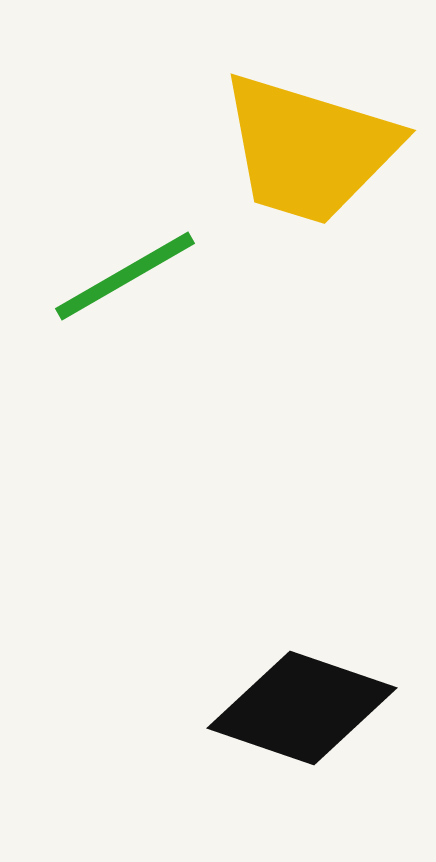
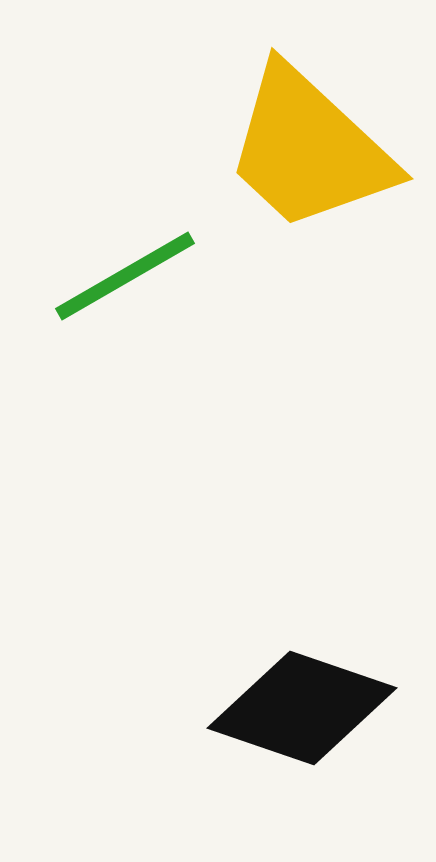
yellow trapezoid: rotated 26 degrees clockwise
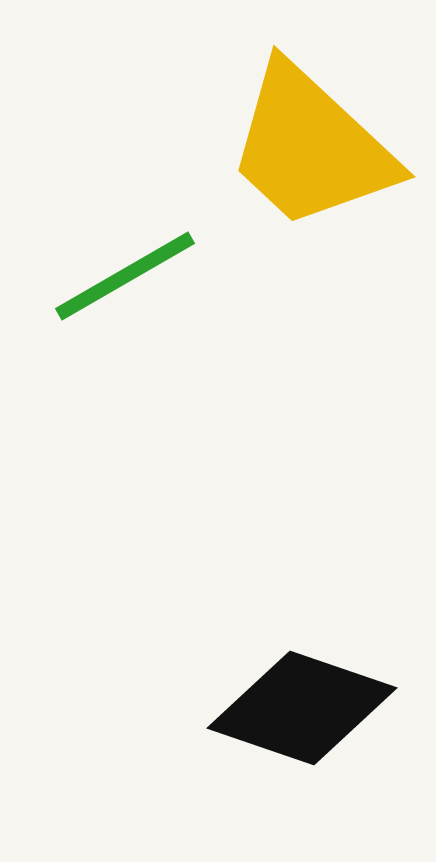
yellow trapezoid: moved 2 px right, 2 px up
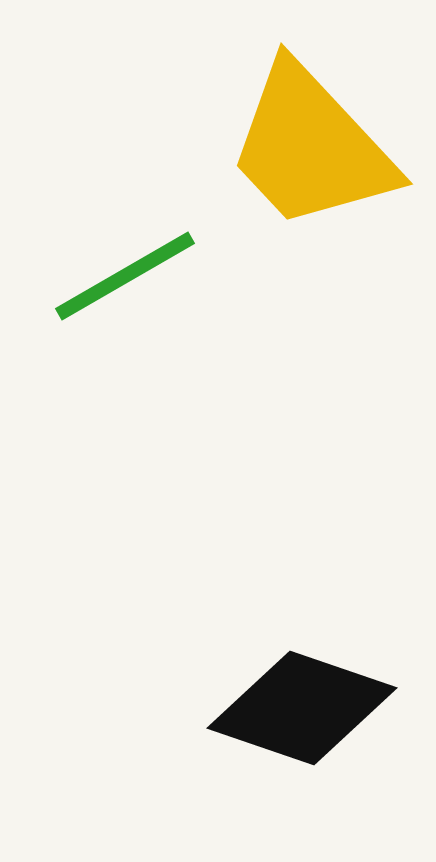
yellow trapezoid: rotated 4 degrees clockwise
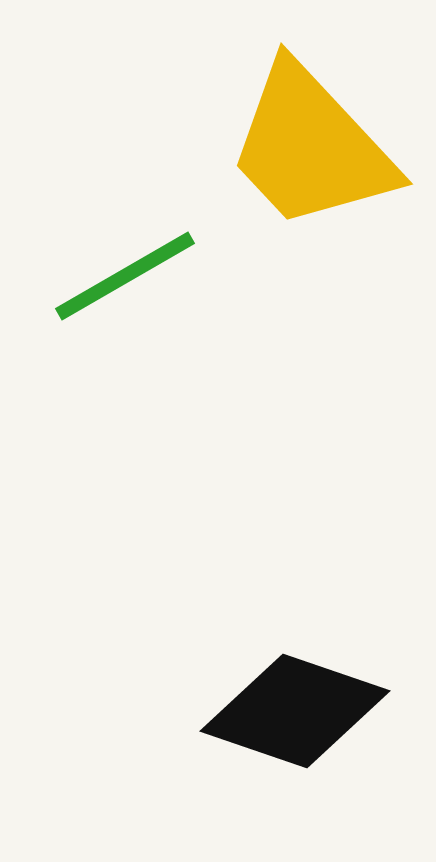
black diamond: moved 7 px left, 3 px down
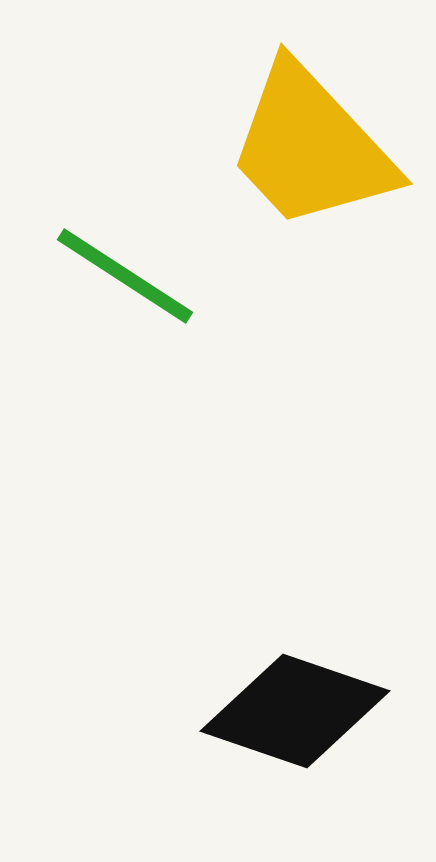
green line: rotated 63 degrees clockwise
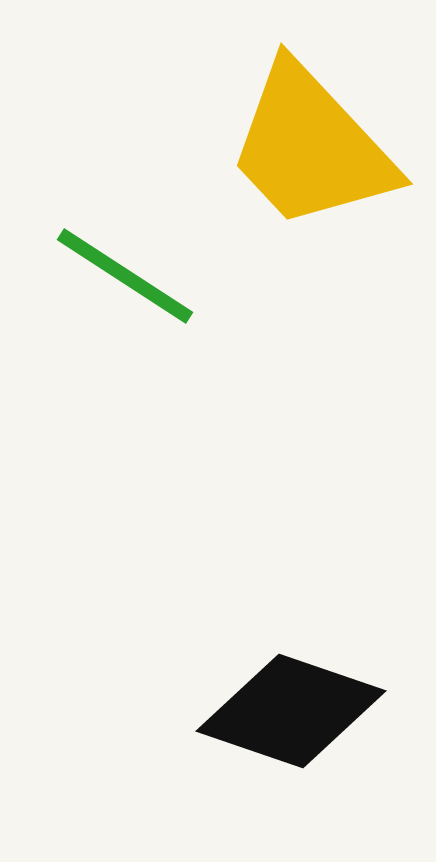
black diamond: moved 4 px left
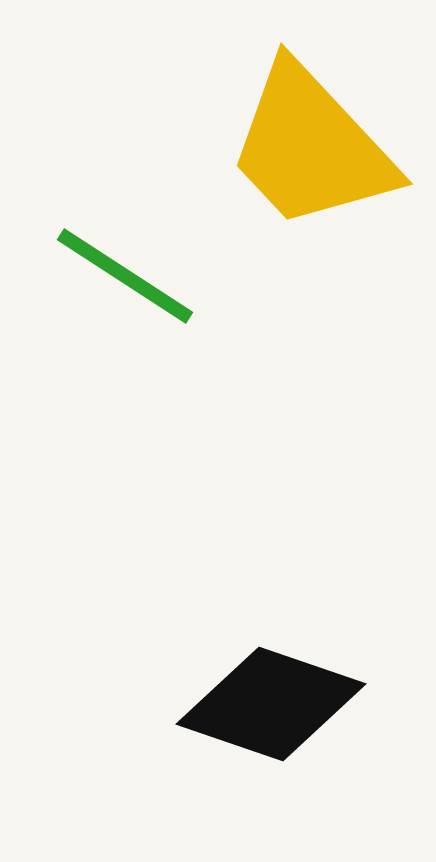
black diamond: moved 20 px left, 7 px up
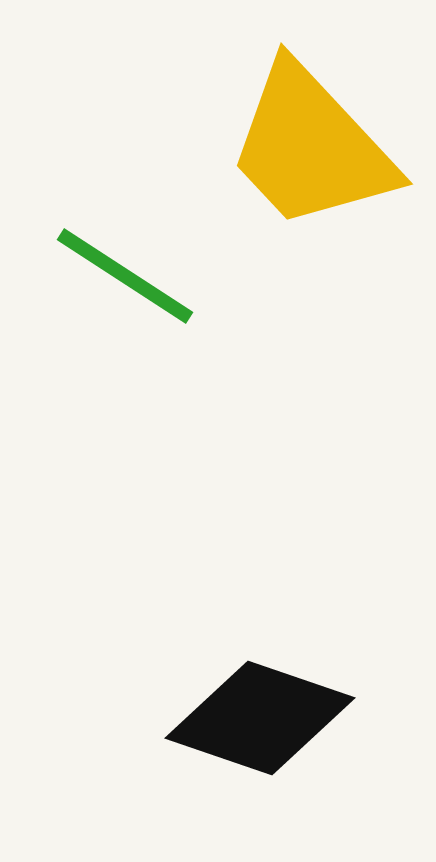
black diamond: moved 11 px left, 14 px down
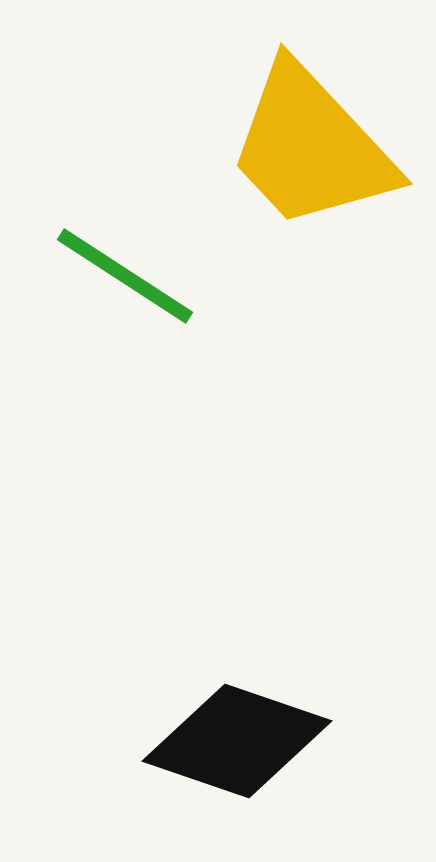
black diamond: moved 23 px left, 23 px down
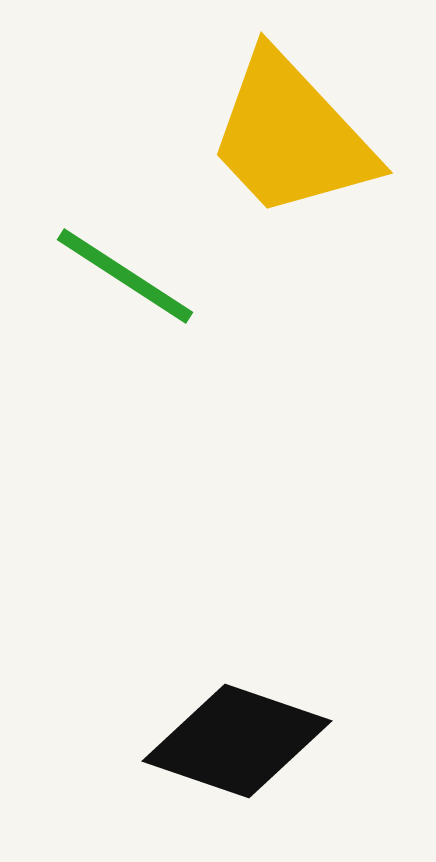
yellow trapezoid: moved 20 px left, 11 px up
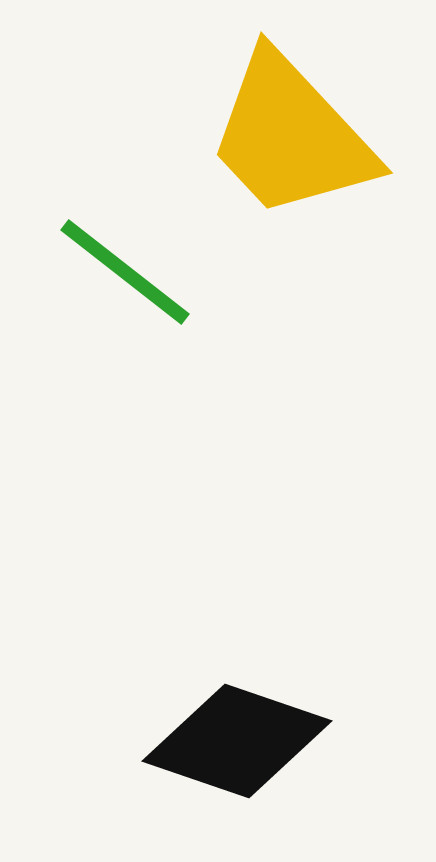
green line: moved 4 px up; rotated 5 degrees clockwise
